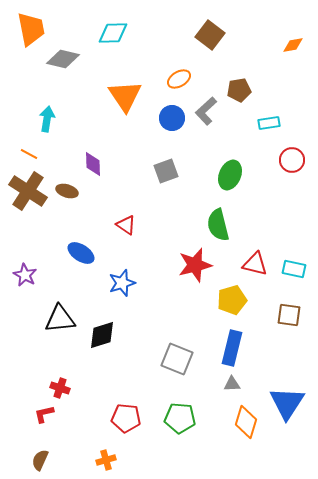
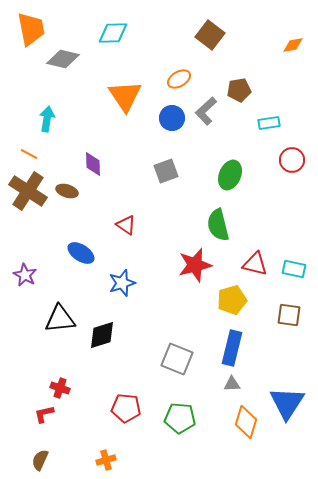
red pentagon at (126, 418): moved 10 px up
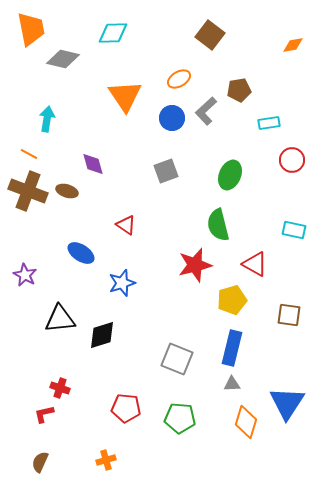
purple diamond at (93, 164): rotated 15 degrees counterclockwise
brown cross at (28, 191): rotated 12 degrees counterclockwise
red triangle at (255, 264): rotated 16 degrees clockwise
cyan rectangle at (294, 269): moved 39 px up
brown semicircle at (40, 460): moved 2 px down
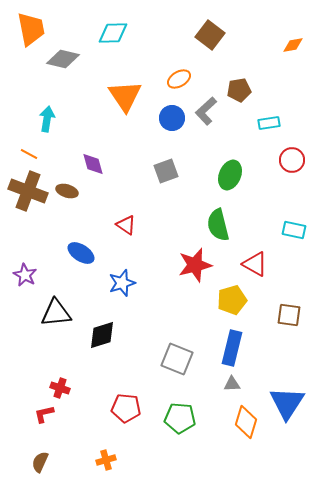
black triangle at (60, 319): moved 4 px left, 6 px up
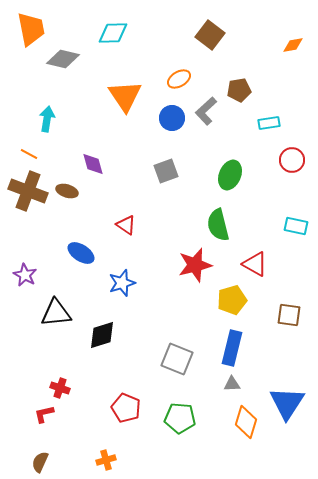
cyan rectangle at (294, 230): moved 2 px right, 4 px up
red pentagon at (126, 408): rotated 16 degrees clockwise
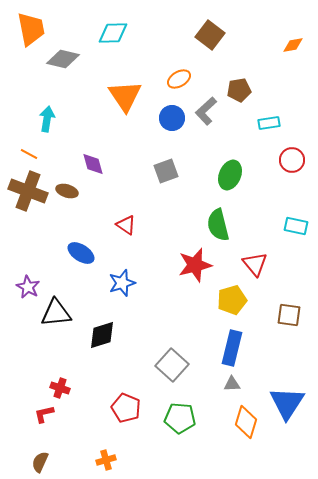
red triangle at (255, 264): rotated 20 degrees clockwise
purple star at (25, 275): moved 3 px right, 12 px down
gray square at (177, 359): moved 5 px left, 6 px down; rotated 20 degrees clockwise
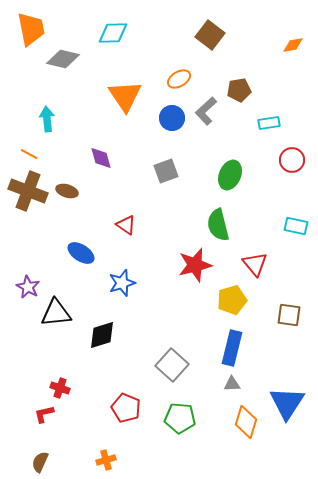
cyan arrow at (47, 119): rotated 15 degrees counterclockwise
purple diamond at (93, 164): moved 8 px right, 6 px up
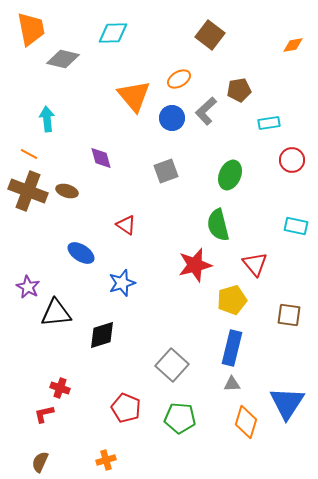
orange triangle at (125, 96): moved 9 px right; rotated 6 degrees counterclockwise
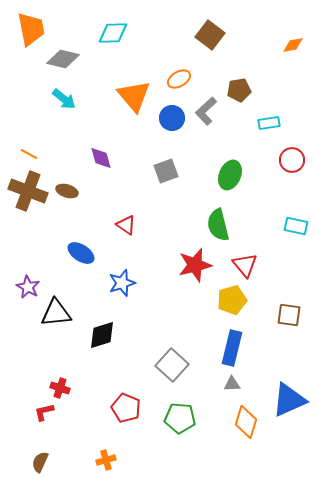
cyan arrow at (47, 119): moved 17 px right, 20 px up; rotated 135 degrees clockwise
red triangle at (255, 264): moved 10 px left, 1 px down
blue triangle at (287, 403): moved 2 px right, 3 px up; rotated 33 degrees clockwise
red L-shape at (44, 414): moved 2 px up
